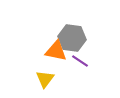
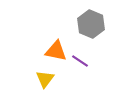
gray hexagon: moved 19 px right, 14 px up; rotated 16 degrees clockwise
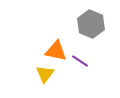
yellow triangle: moved 5 px up
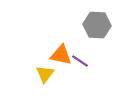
gray hexagon: moved 6 px right, 1 px down; rotated 20 degrees counterclockwise
orange triangle: moved 5 px right, 4 px down
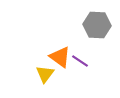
orange triangle: moved 1 px left, 2 px down; rotated 25 degrees clockwise
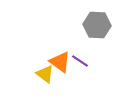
orange triangle: moved 5 px down
yellow triangle: rotated 30 degrees counterclockwise
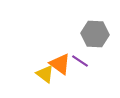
gray hexagon: moved 2 px left, 9 px down
orange triangle: moved 2 px down
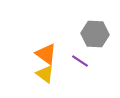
orange triangle: moved 14 px left, 10 px up
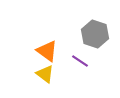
gray hexagon: rotated 16 degrees clockwise
orange triangle: moved 1 px right, 3 px up
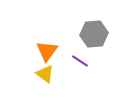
gray hexagon: moved 1 px left; rotated 24 degrees counterclockwise
orange triangle: rotated 30 degrees clockwise
